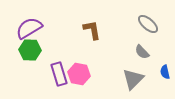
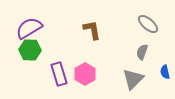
gray semicircle: rotated 63 degrees clockwise
pink hexagon: moved 6 px right; rotated 20 degrees clockwise
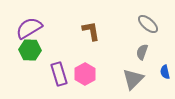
brown L-shape: moved 1 px left, 1 px down
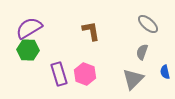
green hexagon: moved 2 px left
pink hexagon: rotated 10 degrees counterclockwise
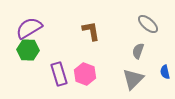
gray semicircle: moved 4 px left, 1 px up
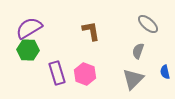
purple rectangle: moved 2 px left, 1 px up
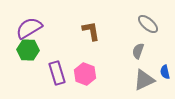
gray triangle: moved 11 px right, 1 px down; rotated 20 degrees clockwise
